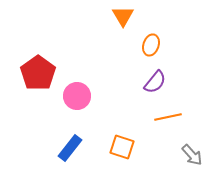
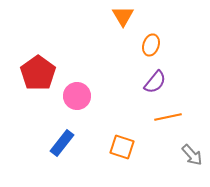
blue rectangle: moved 8 px left, 5 px up
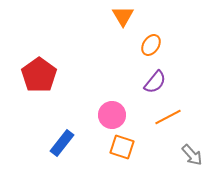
orange ellipse: rotated 15 degrees clockwise
red pentagon: moved 1 px right, 2 px down
pink circle: moved 35 px right, 19 px down
orange line: rotated 16 degrees counterclockwise
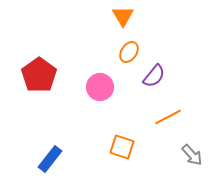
orange ellipse: moved 22 px left, 7 px down
purple semicircle: moved 1 px left, 6 px up
pink circle: moved 12 px left, 28 px up
blue rectangle: moved 12 px left, 16 px down
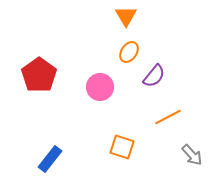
orange triangle: moved 3 px right
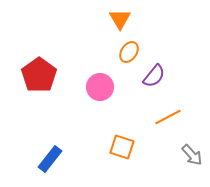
orange triangle: moved 6 px left, 3 px down
